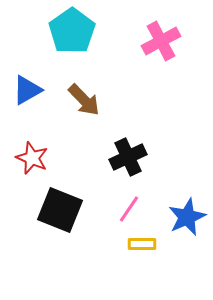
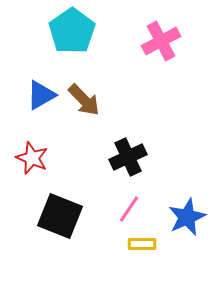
blue triangle: moved 14 px right, 5 px down
black square: moved 6 px down
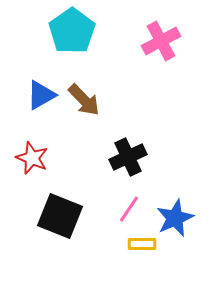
blue star: moved 12 px left, 1 px down
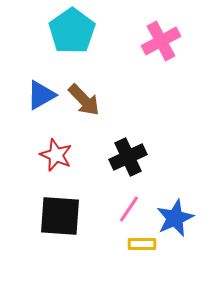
red star: moved 24 px right, 3 px up
black square: rotated 18 degrees counterclockwise
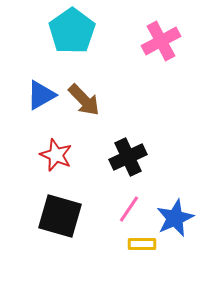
black square: rotated 12 degrees clockwise
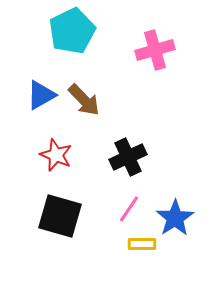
cyan pentagon: rotated 9 degrees clockwise
pink cross: moved 6 px left, 9 px down; rotated 12 degrees clockwise
blue star: rotated 9 degrees counterclockwise
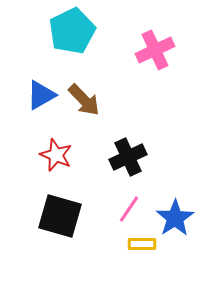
pink cross: rotated 9 degrees counterclockwise
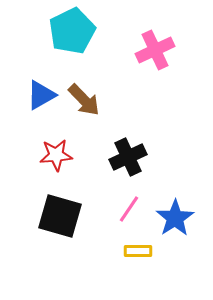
red star: rotated 28 degrees counterclockwise
yellow rectangle: moved 4 px left, 7 px down
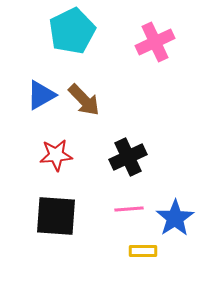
pink cross: moved 8 px up
pink line: rotated 52 degrees clockwise
black square: moved 4 px left; rotated 12 degrees counterclockwise
yellow rectangle: moved 5 px right
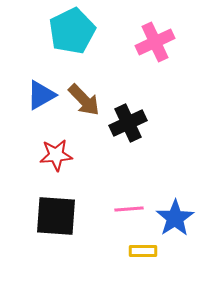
black cross: moved 34 px up
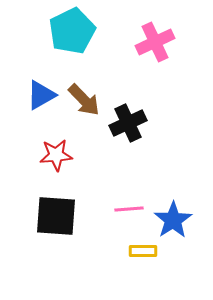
blue star: moved 2 px left, 2 px down
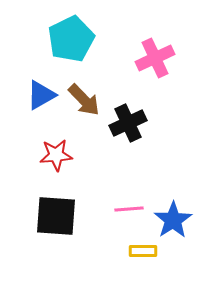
cyan pentagon: moved 1 px left, 8 px down
pink cross: moved 16 px down
